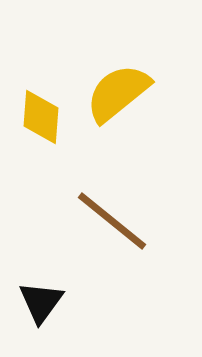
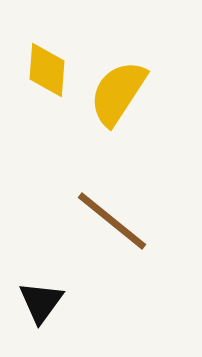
yellow semicircle: rotated 18 degrees counterclockwise
yellow diamond: moved 6 px right, 47 px up
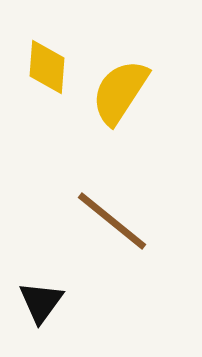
yellow diamond: moved 3 px up
yellow semicircle: moved 2 px right, 1 px up
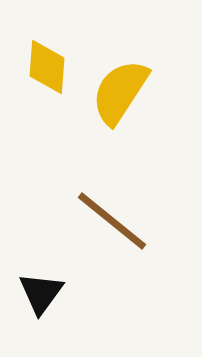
black triangle: moved 9 px up
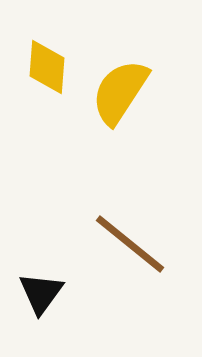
brown line: moved 18 px right, 23 px down
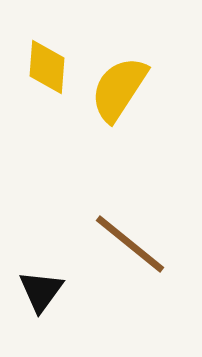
yellow semicircle: moved 1 px left, 3 px up
black triangle: moved 2 px up
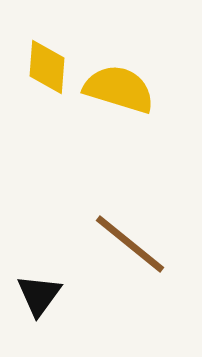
yellow semicircle: rotated 74 degrees clockwise
black triangle: moved 2 px left, 4 px down
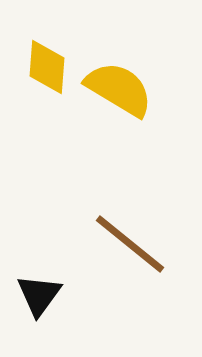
yellow semicircle: rotated 14 degrees clockwise
